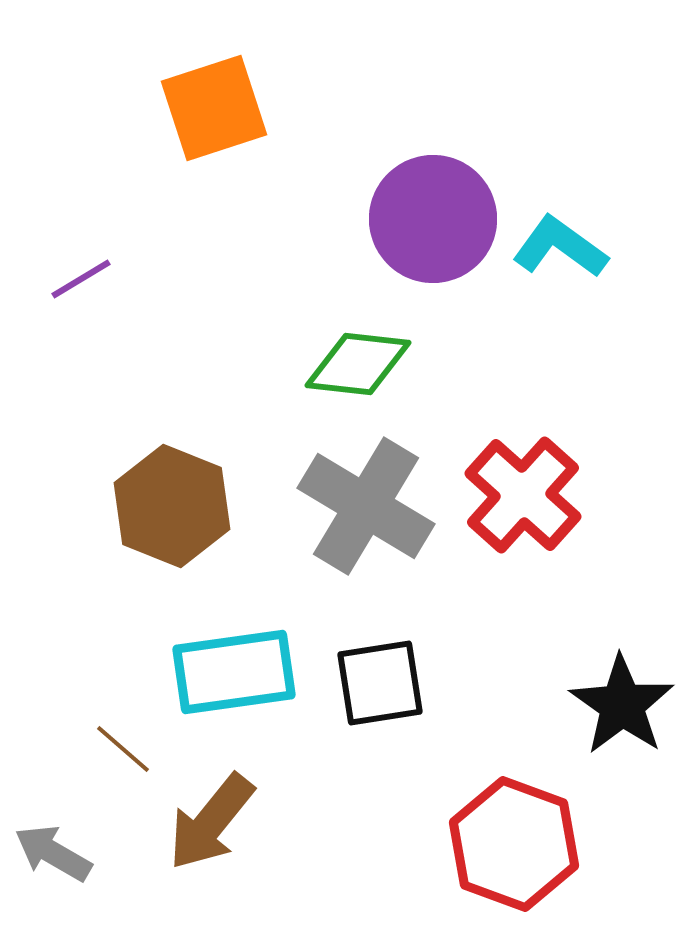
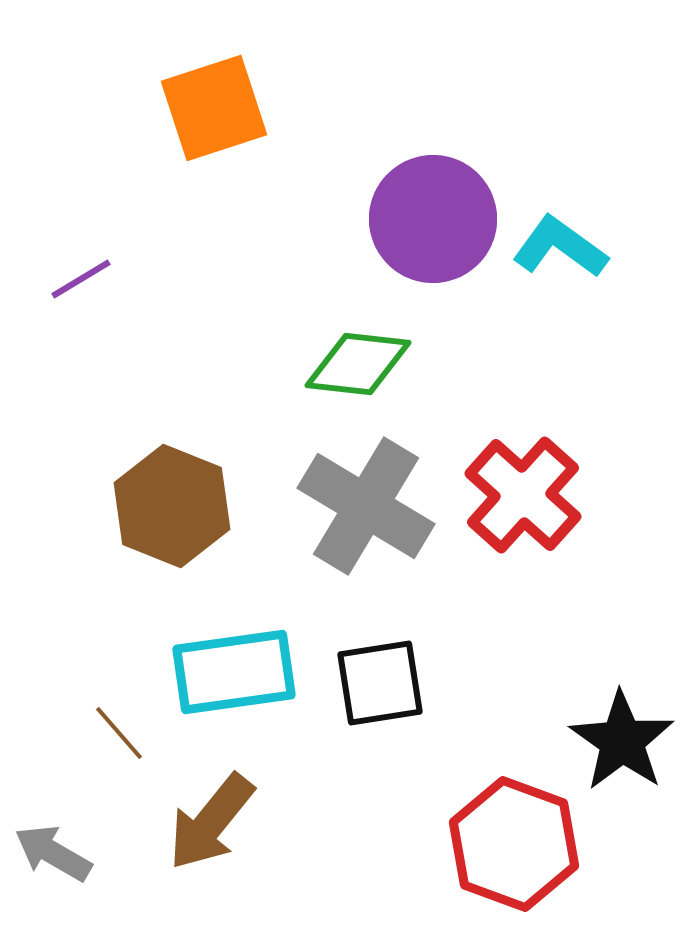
black star: moved 36 px down
brown line: moved 4 px left, 16 px up; rotated 8 degrees clockwise
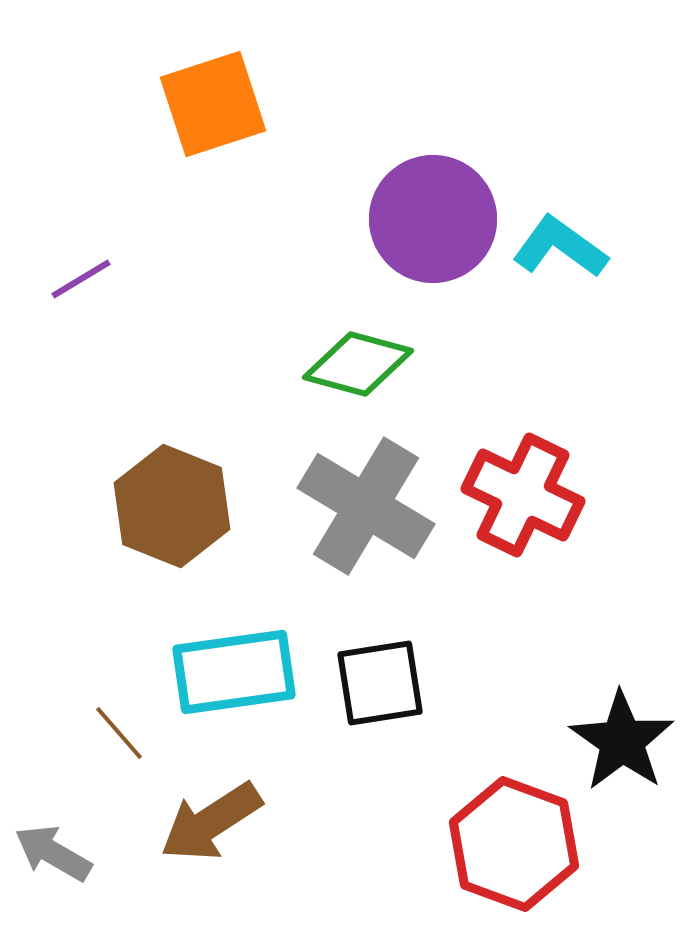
orange square: moved 1 px left, 4 px up
green diamond: rotated 9 degrees clockwise
red cross: rotated 16 degrees counterclockwise
brown arrow: rotated 18 degrees clockwise
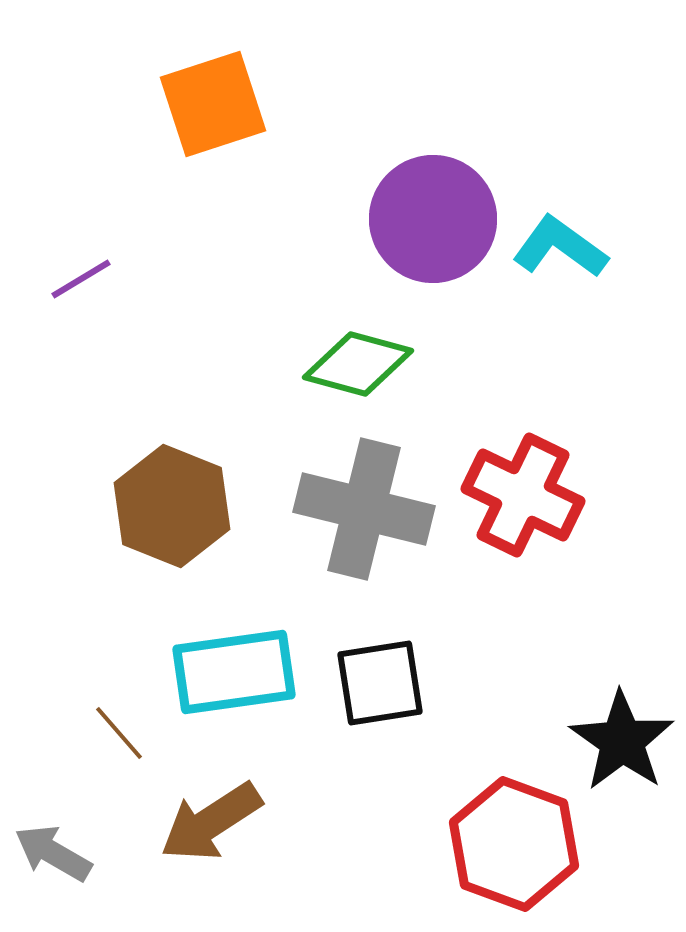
gray cross: moved 2 px left, 3 px down; rotated 17 degrees counterclockwise
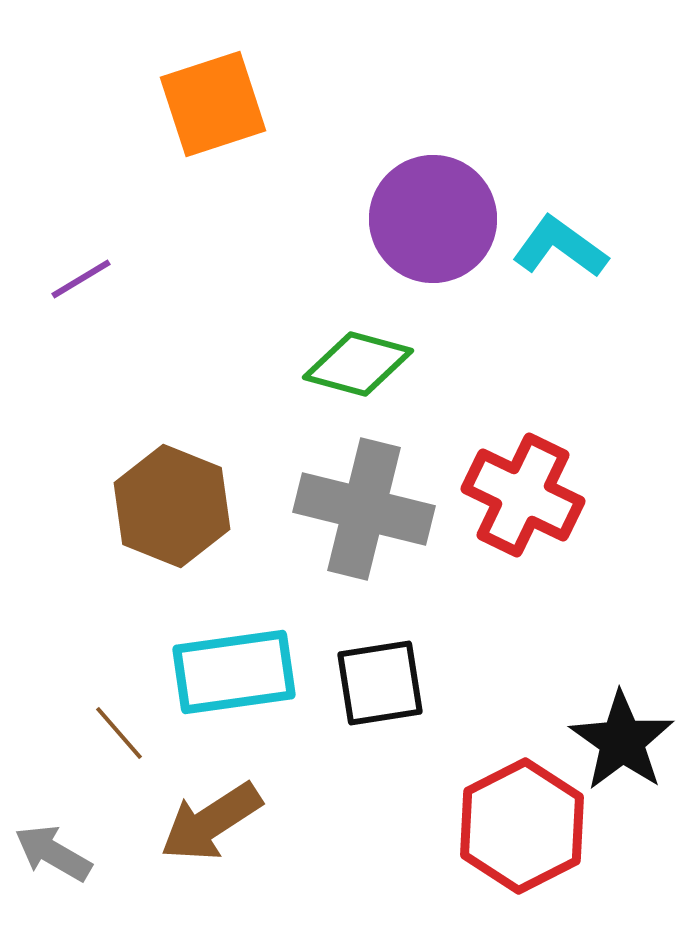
red hexagon: moved 8 px right, 18 px up; rotated 13 degrees clockwise
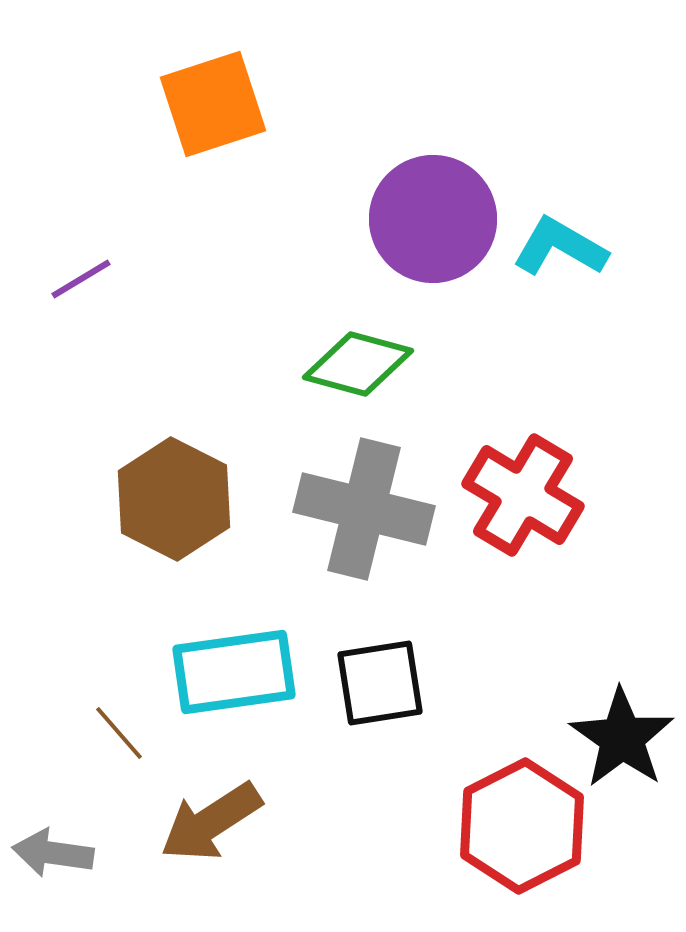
cyan L-shape: rotated 6 degrees counterclockwise
red cross: rotated 5 degrees clockwise
brown hexagon: moved 2 px right, 7 px up; rotated 5 degrees clockwise
black star: moved 3 px up
gray arrow: rotated 22 degrees counterclockwise
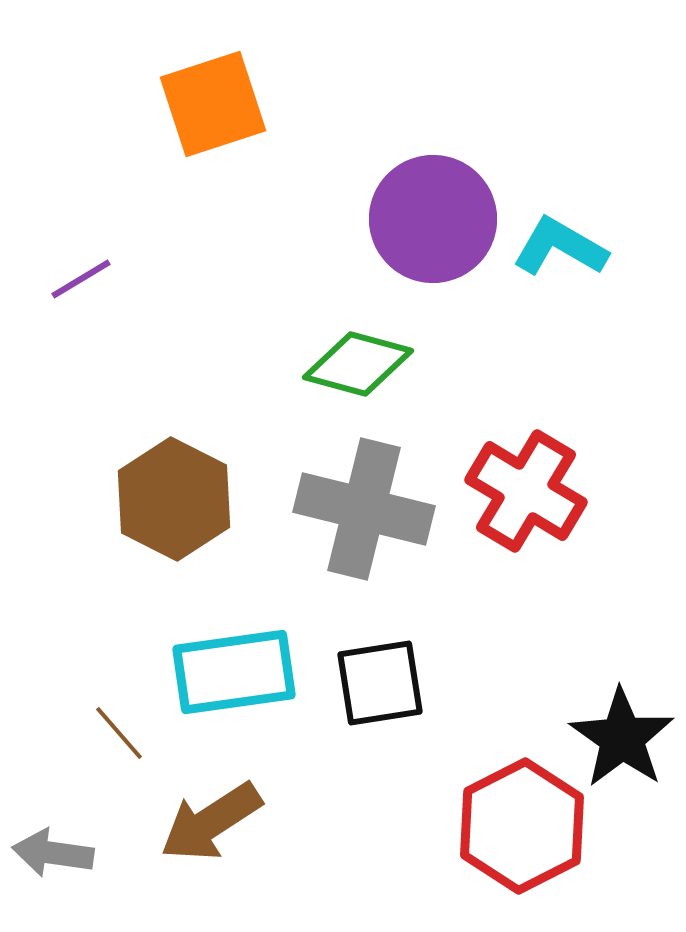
red cross: moved 3 px right, 4 px up
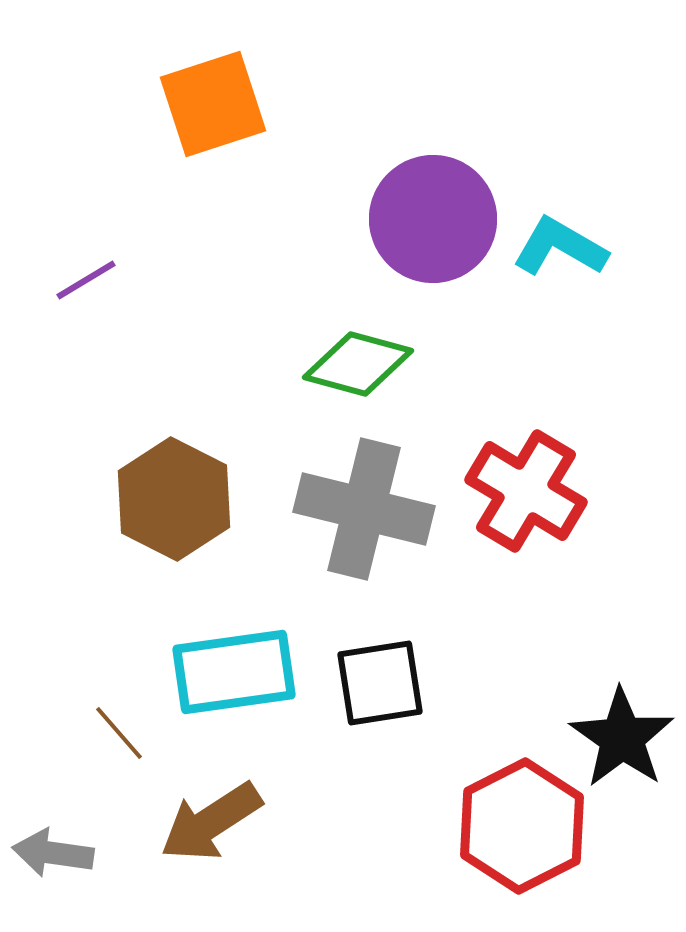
purple line: moved 5 px right, 1 px down
